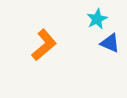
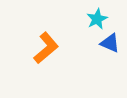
orange L-shape: moved 2 px right, 3 px down
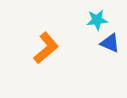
cyan star: moved 1 px down; rotated 20 degrees clockwise
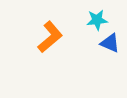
orange L-shape: moved 4 px right, 11 px up
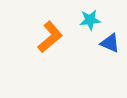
cyan star: moved 7 px left
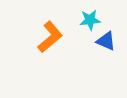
blue triangle: moved 4 px left, 2 px up
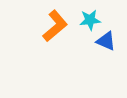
orange L-shape: moved 5 px right, 11 px up
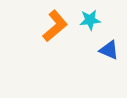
blue triangle: moved 3 px right, 9 px down
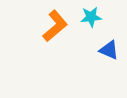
cyan star: moved 1 px right, 3 px up
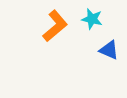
cyan star: moved 1 px right, 2 px down; rotated 20 degrees clockwise
